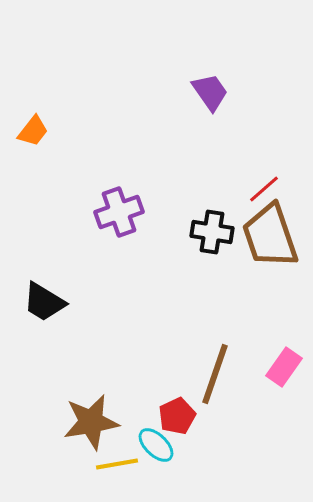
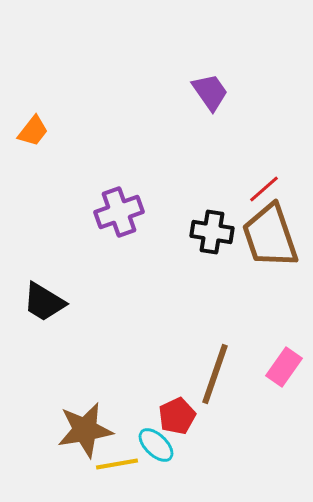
brown star: moved 6 px left, 8 px down
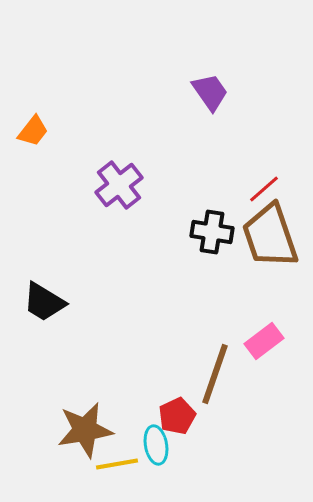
purple cross: moved 27 px up; rotated 18 degrees counterclockwise
pink rectangle: moved 20 px left, 26 px up; rotated 18 degrees clockwise
cyan ellipse: rotated 36 degrees clockwise
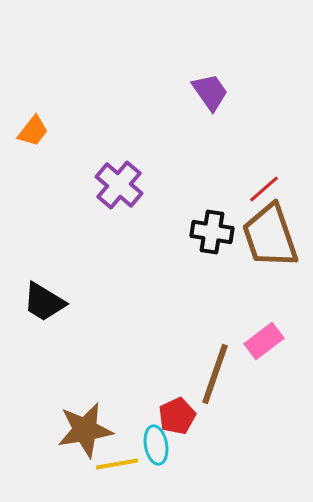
purple cross: rotated 12 degrees counterclockwise
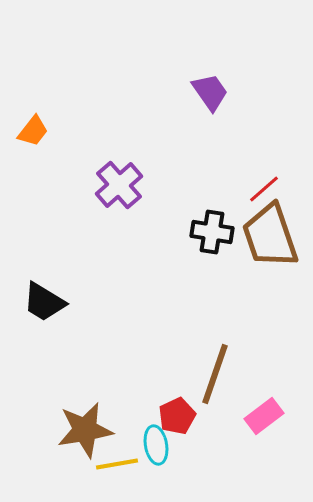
purple cross: rotated 9 degrees clockwise
pink rectangle: moved 75 px down
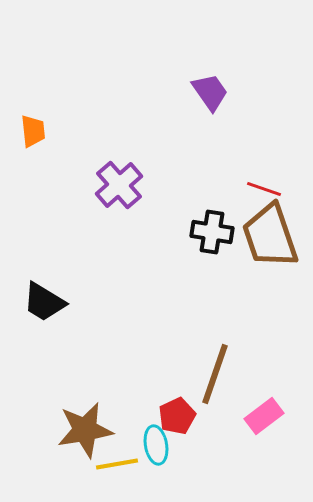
orange trapezoid: rotated 44 degrees counterclockwise
red line: rotated 60 degrees clockwise
